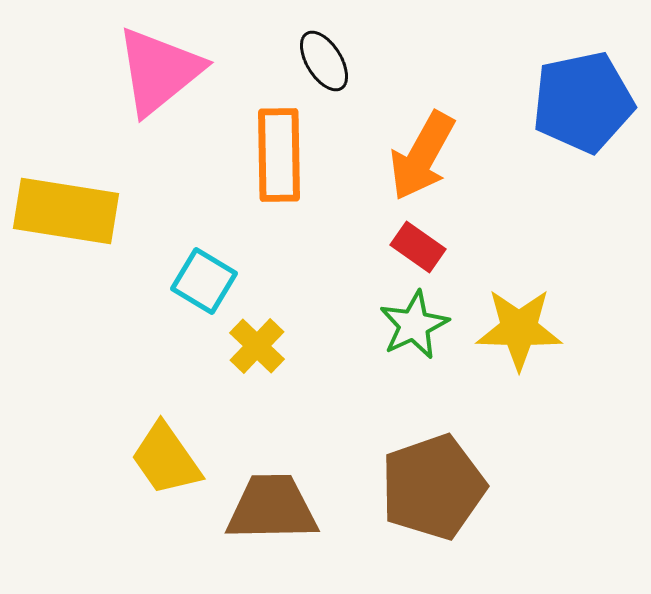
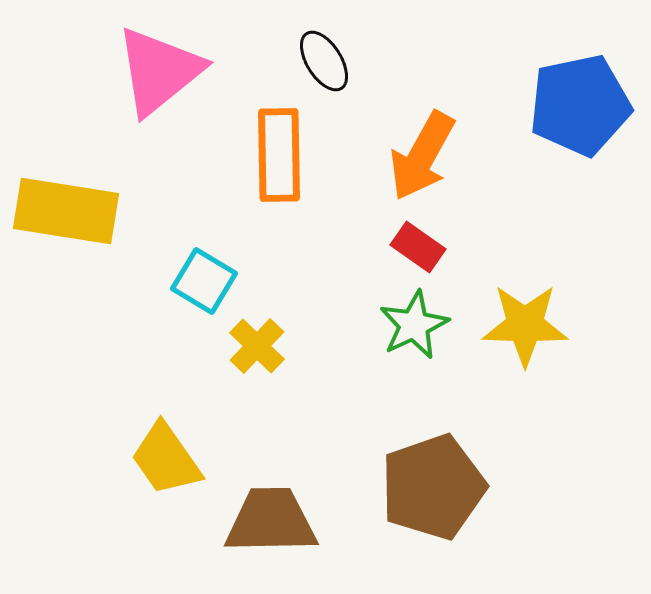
blue pentagon: moved 3 px left, 3 px down
yellow star: moved 6 px right, 4 px up
brown trapezoid: moved 1 px left, 13 px down
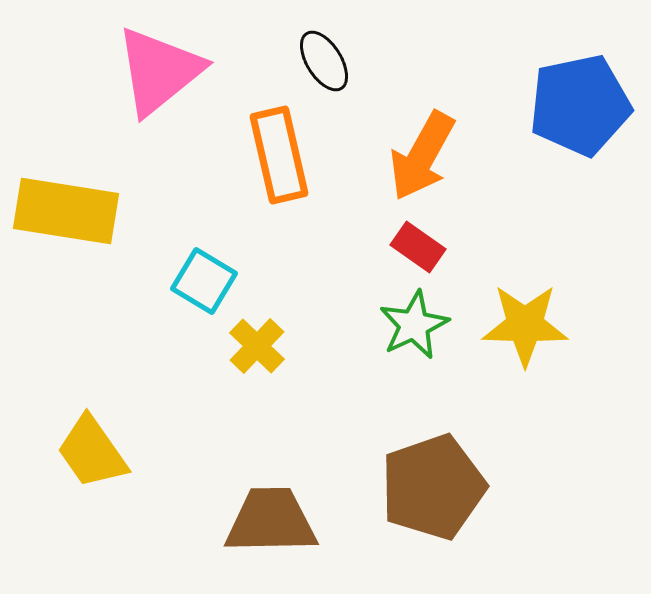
orange rectangle: rotated 12 degrees counterclockwise
yellow trapezoid: moved 74 px left, 7 px up
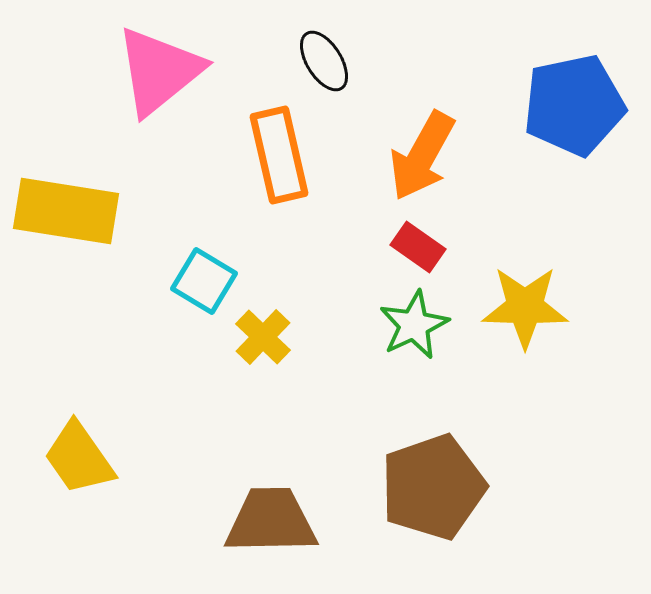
blue pentagon: moved 6 px left
yellow star: moved 18 px up
yellow cross: moved 6 px right, 9 px up
yellow trapezoid: moved 13 px left, 6 px down
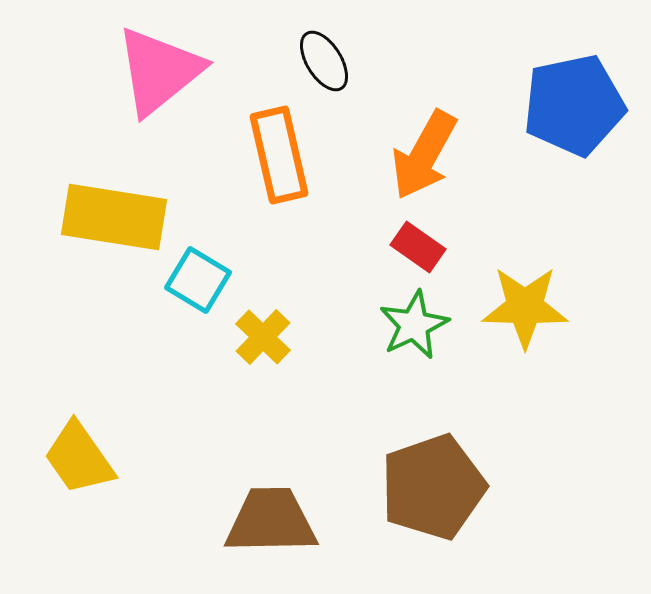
orange arrow: moved 2 px right, 1 px up
yellow rectangle: moved 48 px right, 6 px down
cyan square: moved 6 px left, 1 px up
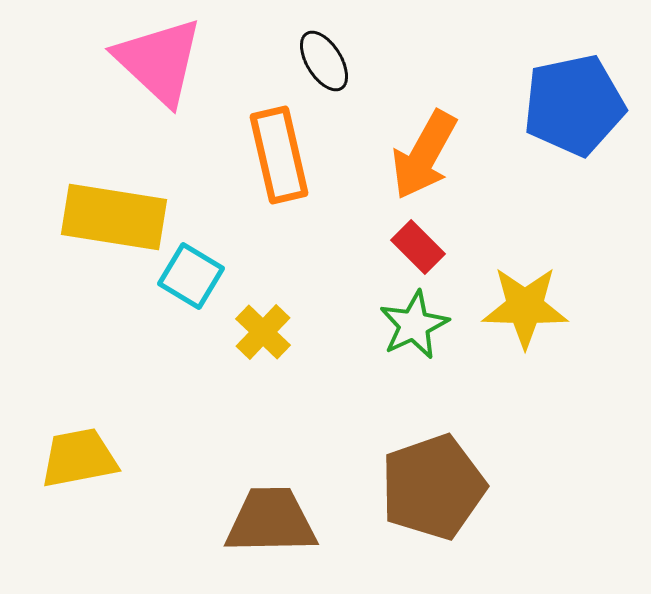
pink triangle: moved 10 px up; rotated 38 degrees counterclockwise
red rectangle: rotated 10 degrees clockwise
cyan square: moved 7 px left, 4 px up
yellow cross: moved 5 px up
yellow trapezoid: rotated 114 degrees clockwise
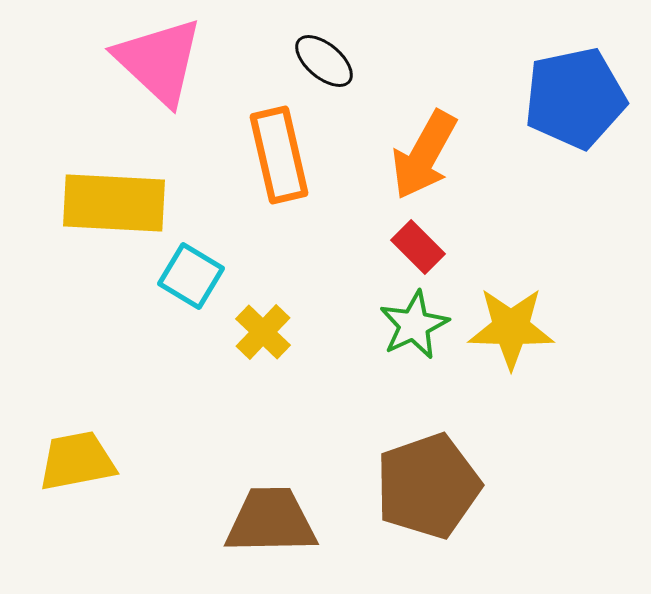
black ellipse: rotated 18 degrees counterclockwise
blue pentagon: moved 1 px right, 7 px up
yellow rectangle: moved 14 px up; rotated 6 degrees counterclockwise
yellow star: moved 14 px left, 21 px down
yellow trapezoid: moved 2 px left, 3 px down
brown pentagon: moved 5 px left, 1 px up
